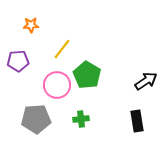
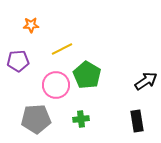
yellow line: rotated 25 degrees clockwise
pink circle: moved 1 px left
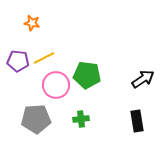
orange star: moved 1 px right, 2 px up; rotated 14 degrees clockwise
yellow line: moved 18 px left, 9 px down
purple pentagon: rotated 10 degrees clockwise
green pentagon: rotated 24 degrees counterclockwise
black arrow: moved 3 px left, 2 px up
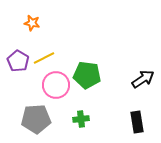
purple pentagon: rotated 25 degrees clockwise
black rectangle: moved 1 px down
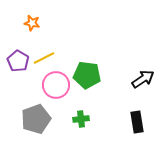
gray pentagon: rotated 16 degrees counterclockwise
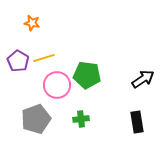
yellow line: rotated 10 degrees clockwise
pink circle: moved 1 px right
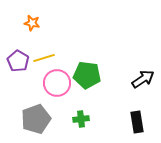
pink circle: moved 2 px up
